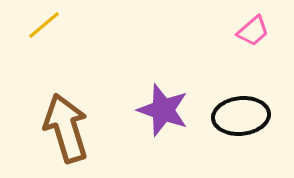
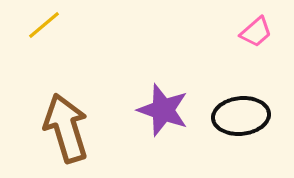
pink trapezoid: moved 3 px right, 1 px down
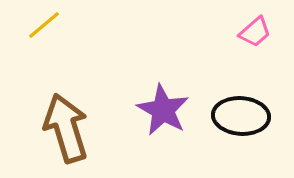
pink trapezoid: moved 1 px left
purple star: rotated 10 degrees clockwise
black ellipse: rotated 10 degrees clockwise
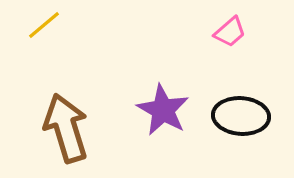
pink trapezoid: moved 25 px left
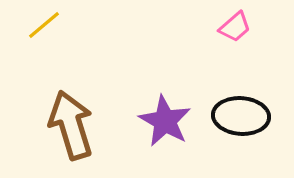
pink trapezoid: moved 5 px right, 5 px up
purple star: moved 2 px right, 11 px down
brown arrow: moved 5 px right, 3 px up
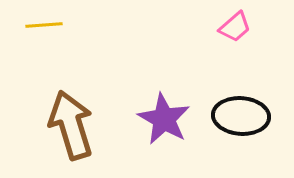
yellow line: rotated 36 degrees clockwise
purple star: moved 1 px left, 2 px up
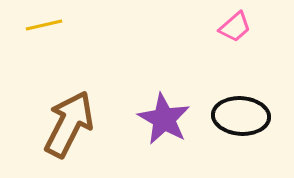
yellow line: rotated 9 degrees counterclockwise
brown arrow: moved 2 px left, 1 px up; rotated 44 degrees clockwise
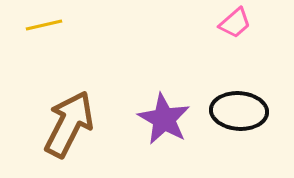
pink trapezoid: moved 4 px up
black ellipse: moved 2 px left, 5 px up
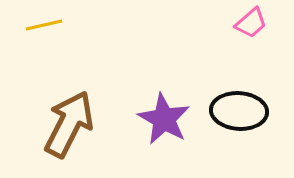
pink trapezoid: moved 16 px right
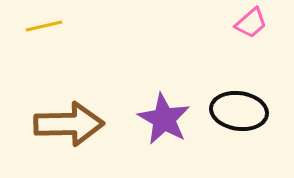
yellow line: moved 1 px down
black ellipse: rotated 4 degrees clockwise
brown arrow: rotated 62 degrees clockwise
